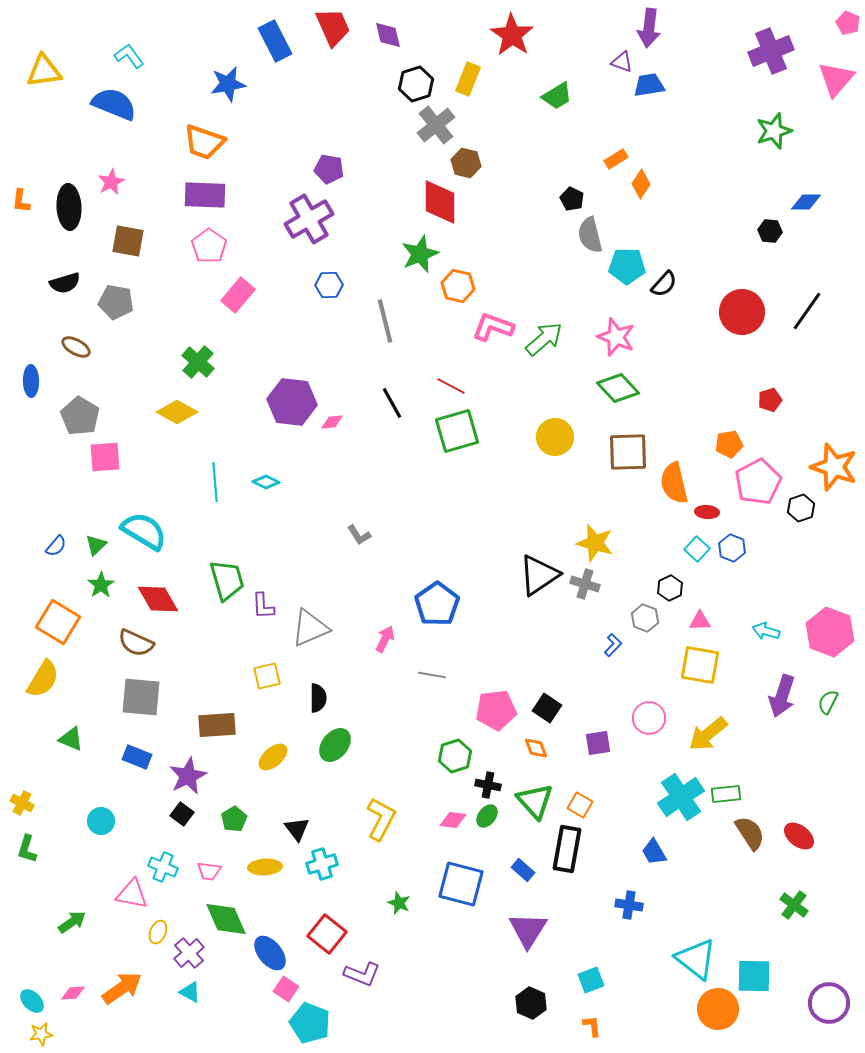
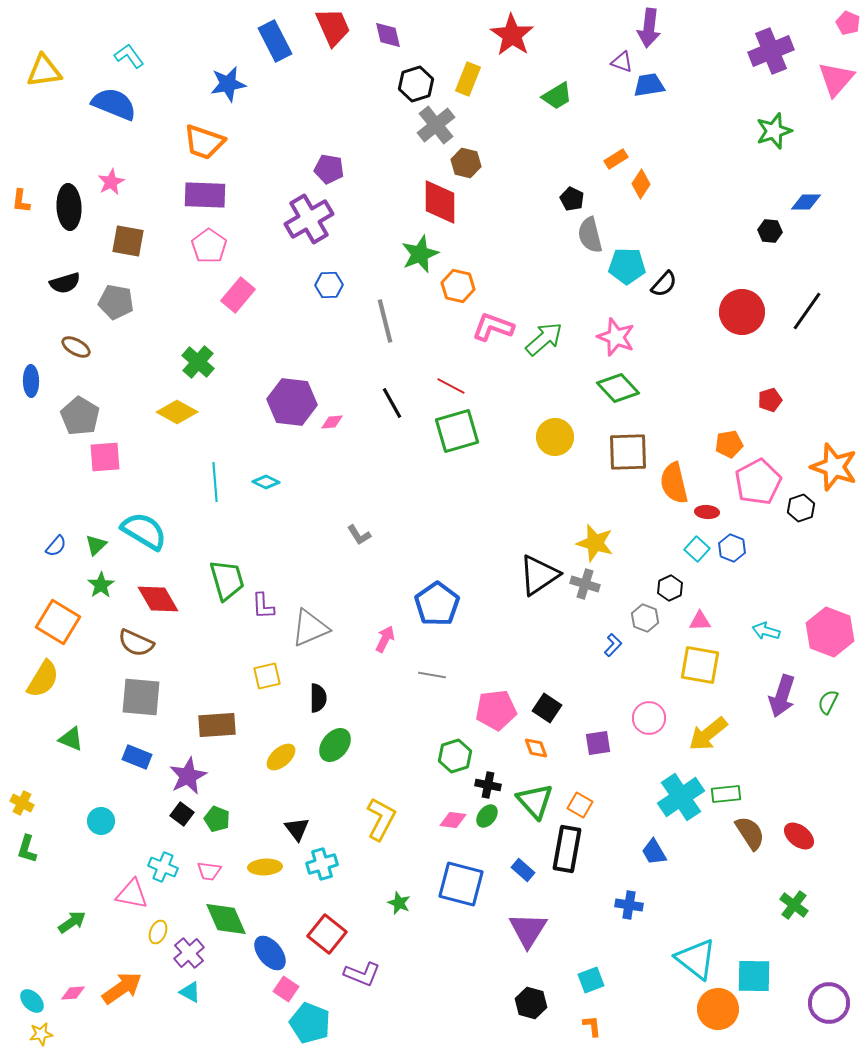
yellow ellipse at (273, 757): moved 8 px right
green pentagon at (234, 819): moved 17 px left; rotated 20 degrees counterclockwise
black hexagon at (531, 1003): rotated 8 degrees counterclockwise
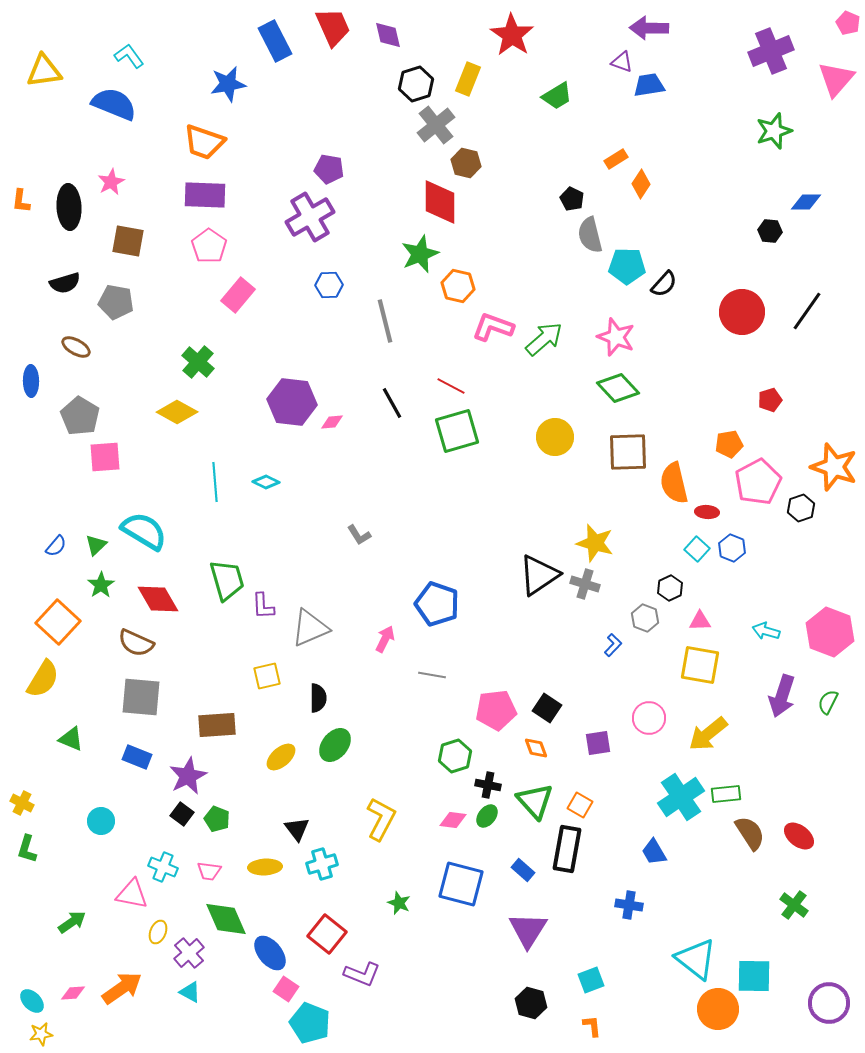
purple arrow at (649, 28): rotated 84 degrees clockwise
purple cross at (309, 219): moved 1 px right, 2 px up
blue pentagon at (437, 604): rotated 18 degrees counterclockwise
orange square at (58, 622): rotated 12 degrees clockwise
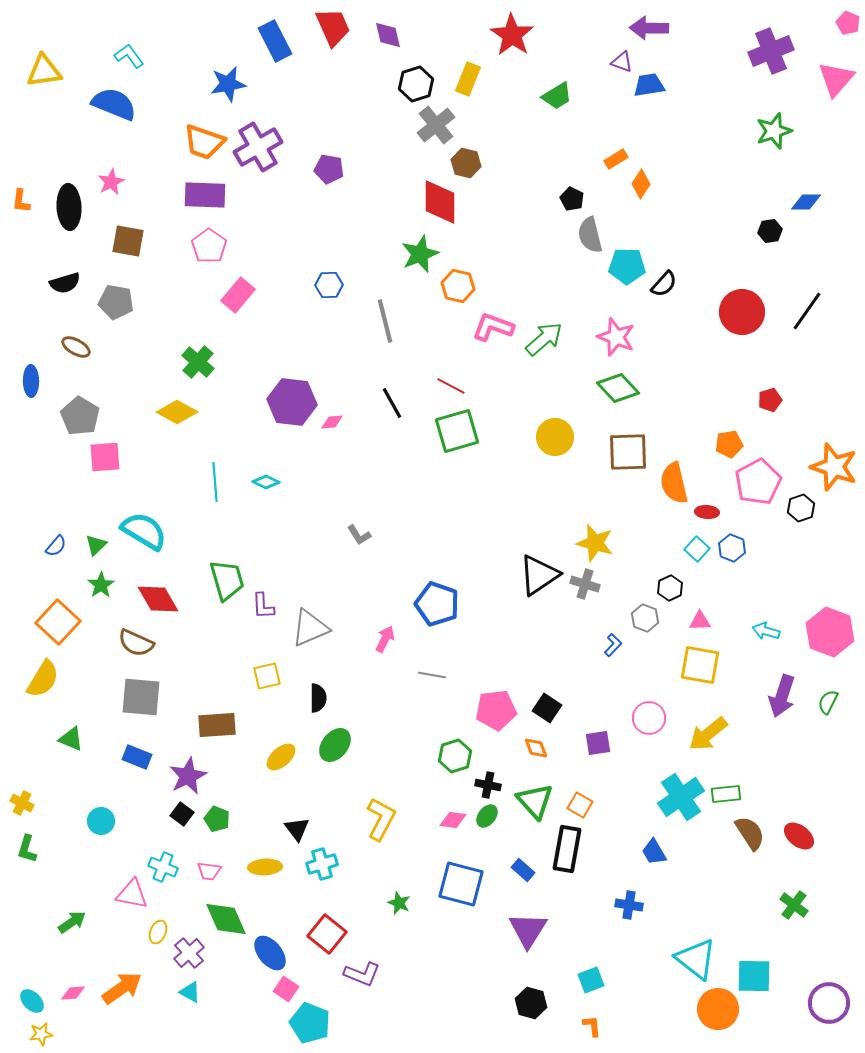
purple cross at (310, 217): moved 52 px left, 70 px up
black hexagon at (770, 231): rotated 15 degrees counterclockwise
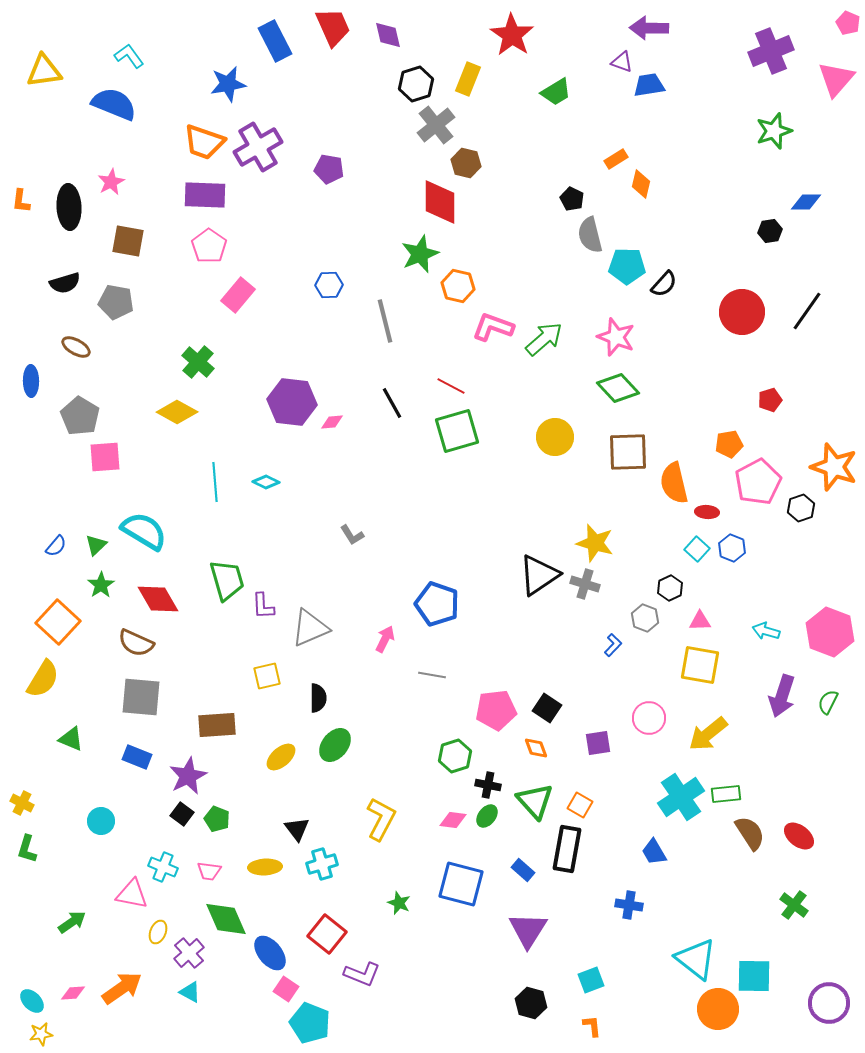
green trapezoid at (557, 96): moved 1 px left, 4 px up
orange diamond at (641, 184): rotated 20 degrees counterclockwise
gray L-shape at (359, 535): moved 7 px left
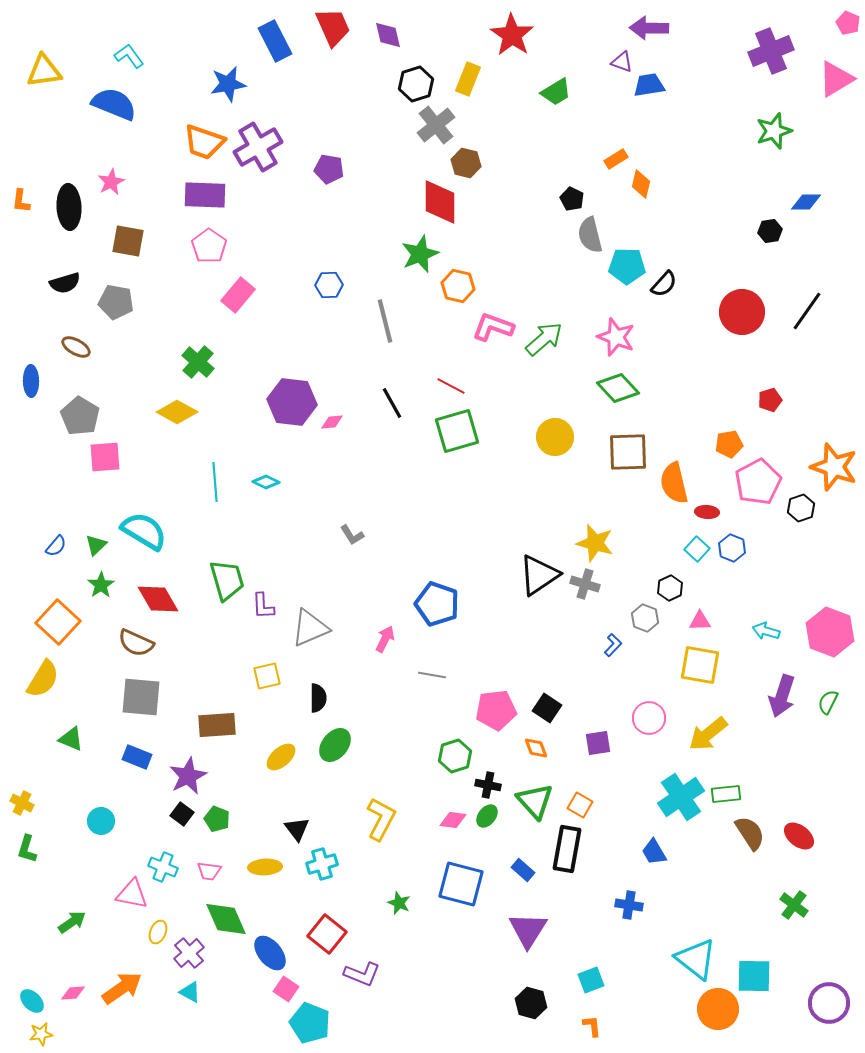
pink triangle at (836, 79): rotated 18 degrees clockwise
